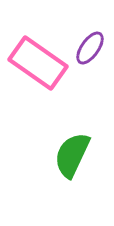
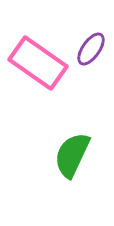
purple ellipse: moved 1 px right, 1 px down
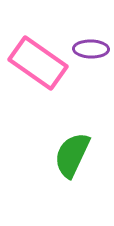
purple ellipse: rotated 56 degrees clockwise
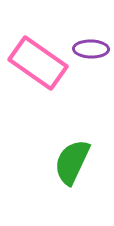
green semicircle: moved 7 px down
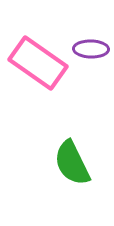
green semicircle: moved 1 px down; rotated 51 degrees counterclockwise
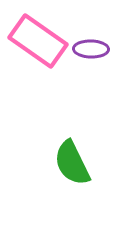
pink rectangle: moved 22 px up
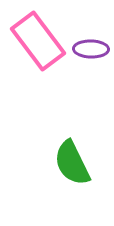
pink rectangle: rotated 18 degrees clockwise
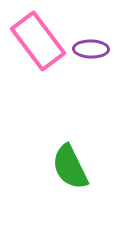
green semicircle: moved 2 px left, 4 px down
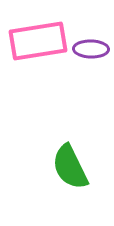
pink rectangle: rotated 62 degrees counterclockwise
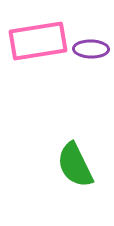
green semicircle: moved 5 px right, 2 px up
